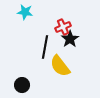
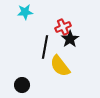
cyan star: rotated 14 degrees counterclockwise
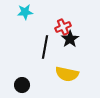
yellow semicircle: moved 7 px right, 8 px down; rotated 40 degrees counterclockwise
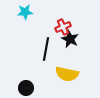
black star: rotated 12 degrees counterclockwise
black line: moved 1 px right, 2 px down
black circle: moved 4 px right, 3 px down
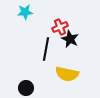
red cross: moved 3 px left
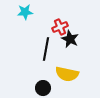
black circle: moved 17 px right
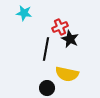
cyan star: moved 1 px left, 1 px down; rotated 14 degrees clockwise
black circle: moved 4 px right
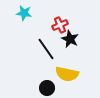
red cross: moved 2 px up
black line: rotated 45 degrees counterclockwise
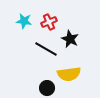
cyan star: moved 8 px down
red cross: moved 11 px left, 3 px up
black line: rotated 25 degrees counterclockwise
yellow semicircle: moved 2 px right; rotated 20 degrees counterclockwise
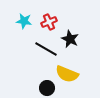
yellow semicircle: moved 2 px left; rotated 30 degrees clockwise
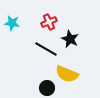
cyan star: moved 12 px left, 2 px down
